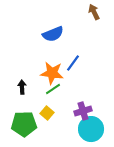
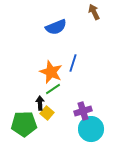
blue semicircle: moved 3 px right, 7 px up
blue line: rotated 18 degrees counterclockwise
orange star: moved 1 px left, 1 px up; rotated 15 degrees clockwise
black arrow: moved 18 px right, 16 px down
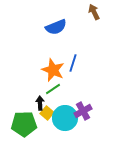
orange star: moved 2 px right, 2 px up
purple cross: rotated 12 degrees counterclockwise
cyan circle: moved 26 px left, 11 px up
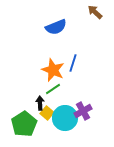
brown arrow: moved 1 px right; rotated 21 degrees counterclockwise
green pentagon: rotated 30 degrees counterclockwise
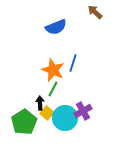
green line: rotated 28 degrees counterclockwise
green pentagon: moved 2 px up
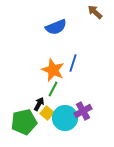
black arrow: moved 1 px left, 1 px down; rotated 32 degrees clockwise
green pentagon: rotated 20 degrees clockwise
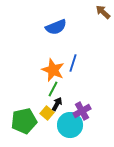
brown arrow: moved 8 px right
black arrow: moved 18 px right
purple cross: moved 1 px left
cyan circle: moved 5 px right, 7 px down
green pentagon: moved 1 px up
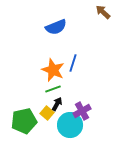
green line: rotated 42 degrees clockwise
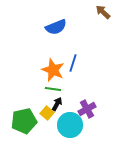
green line: rotated 28 degrees clockwise
purple cross: moved 5 px right, 2 px up
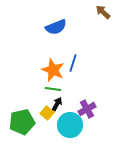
green pentagon: moved 2 px left, 1 px down
